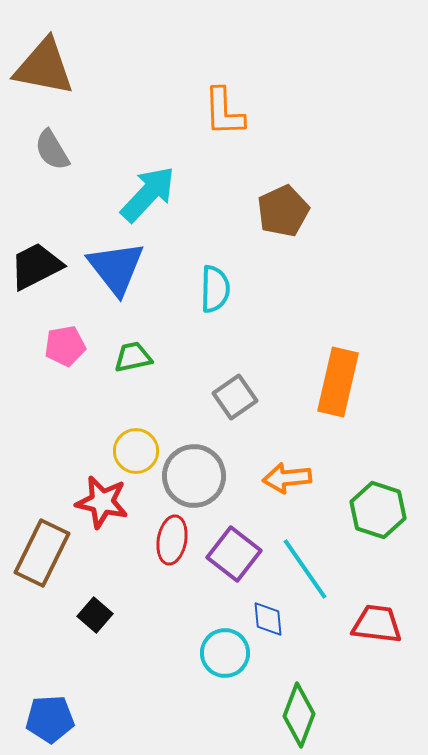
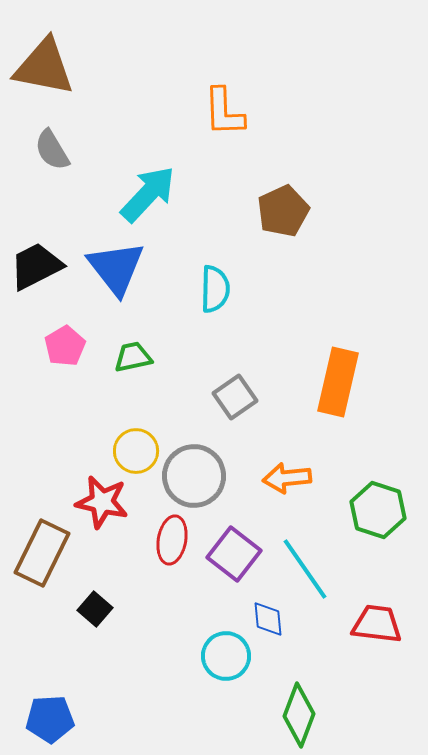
pink pentagon: rotated 21 degrees counterclockwise
black square: moved 6 px up
cyan circle: moved 1 px right, 3 px down
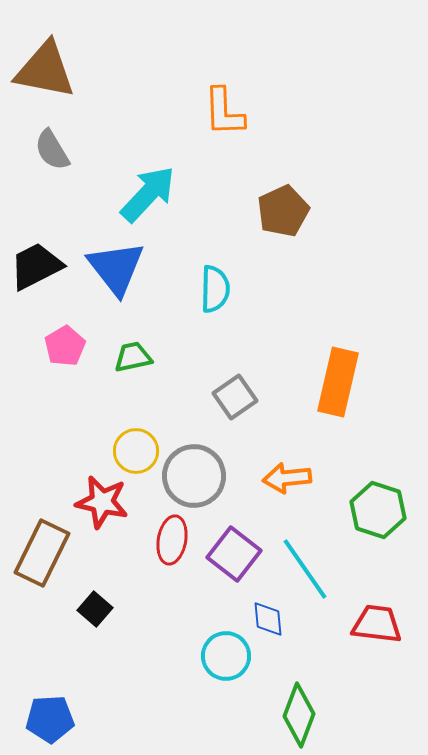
brown triangle: moved 1 px right, 3 px down
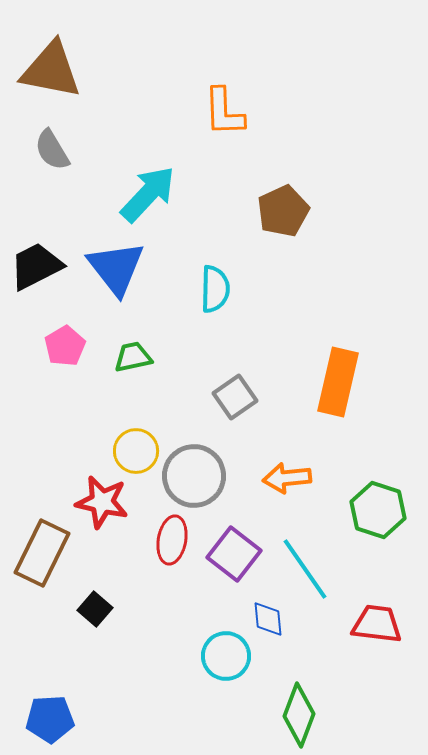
brown triangle: moved 6 px right
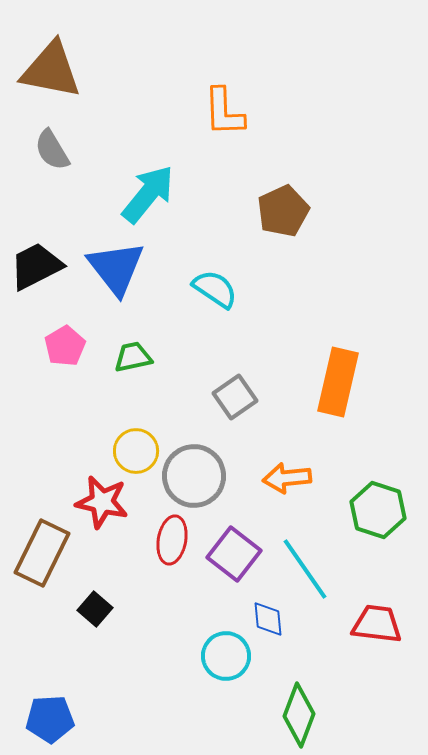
cyan arrow: rotated 4 degrees counterclockwise
cyan semicircle: rotated 57 degrees counterclockwise
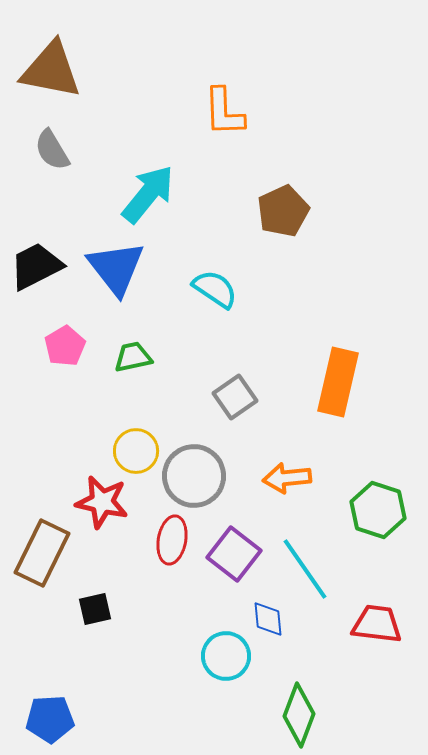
black square: rotated 36 degrees clockwise
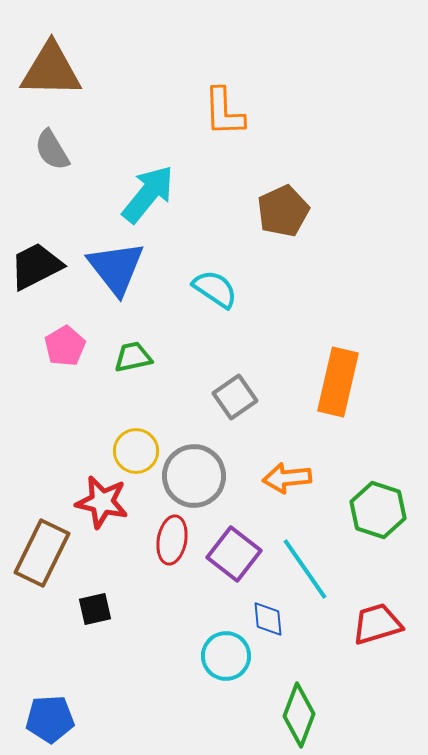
brown triangle: rotated 10 degrees counterclockwise
red trapezoid: rotated 24 degrees counterclockwise
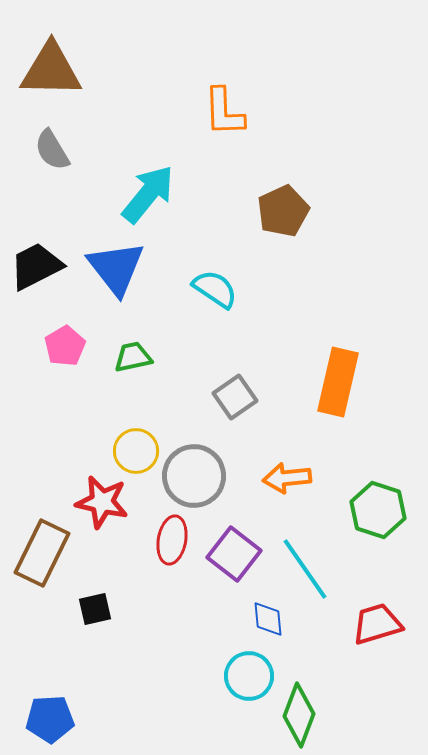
cyan circle: moved 23 px right, 20 px down
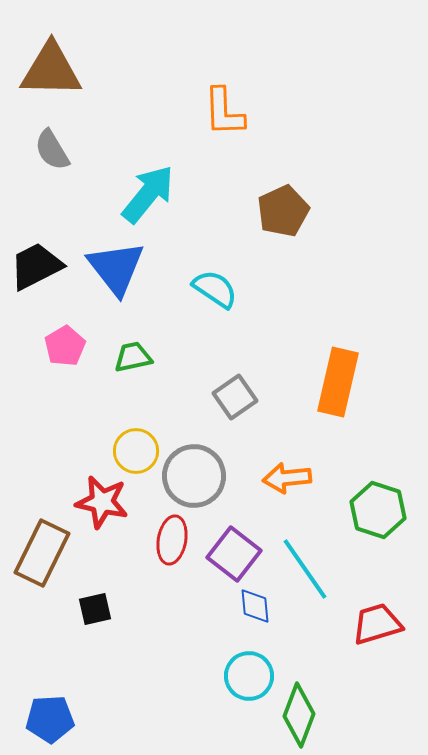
blue diamond: moved 13 px left, 13 px up
